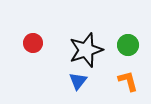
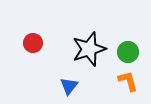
green circle: moved 7 px down
black star: moved 3 px right, 1 px up
blue triangle: moved 9 px left, 5 px down
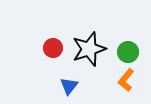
red circle: moved 20 px right, 5 px down
orange L-shape: moved 2 px left, 1 px up; rotated 125 degrees counterclockwise
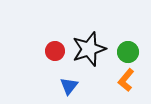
red circle: moved 2 px right, 3 px down
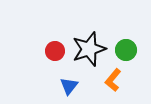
green circle: moved 2 px left, 2 px up
orange L-shape: moved 13 px left
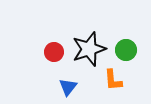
red circle: moved 1 px left, 1 px down
orange L-shape: rotated 45 degrees counterclockwise
blue triangle: moved 1 px left, 1 px down
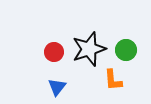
blue triangle: moved 11 px left
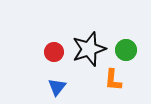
orange L-shape: rotated 10 degrees clockwise
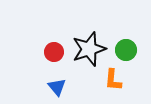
blue triangle: rotated 18 degrees counterclockwise
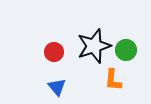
black star: moved 5 px right, 3 px up
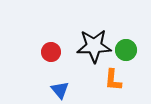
black star: rotated 16 degrees clockwise
red circle: moved 3 px left
blue triangle: moved 3 px right, 3 px down
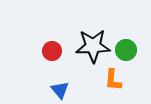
black star: moved 1 px left
red circle: moved 1 px right, 1 px up
